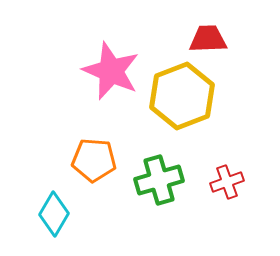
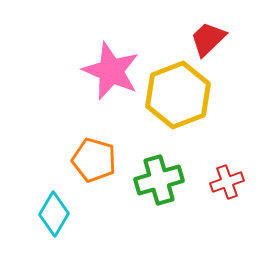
red trapezoid: rotated 42 degrees counterclockwise
yellow hexagon: moved 4 px left, 1 px up
orange pentagon: rotated 12 degrees clockwise
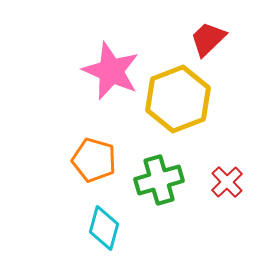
yellow hexagon: moved 4 px down
red cross: rotated 24 degrees counterclockwise
cyan diamond: moved 50 px right, 14 px down; rotated 15 degrees counterclockwise
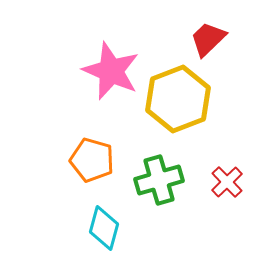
orange pentagon: moved 2 px left
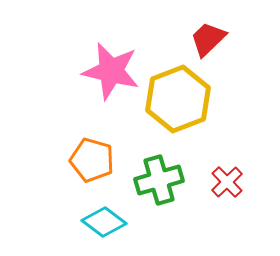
pink star: rotated 10 degrees counterclockwise
cyan diamond: moved 6 px up; rotated 69 degrees counterclockwise
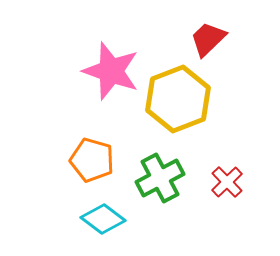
pink star: rotated 6 degrees clockwise
green cross: moved 1 px right, 2 px up; rotated 12 degrees counterclockwise
cyan diamond: moved 1 px left, 3 px up
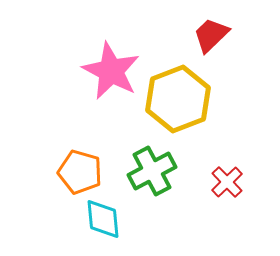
red trapezoid: moved 3 px right, 4 px up
pink star: rotated 8 degrees clockwise
orange pentagon: moved 12 px left, 12 px down
green cross: moved 8 px left, 7 px up
cyan diamond: rotated 48 degrees clockwise
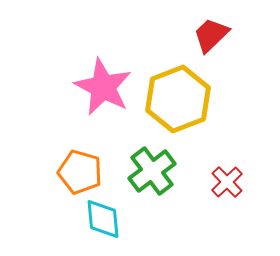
pink star: moved 8 px left, 16 px down
green cross: rotated 9 degrees counterclockwise
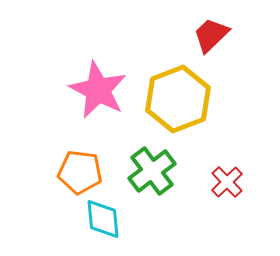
pink star: moved 5 px left, 3 px down
orange pentagon: rotated 9 degrees counterclockwise
